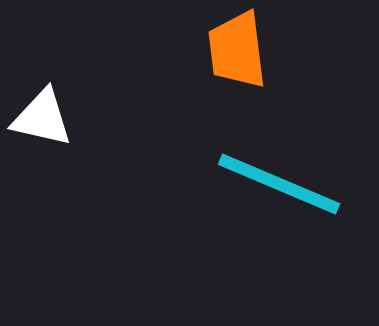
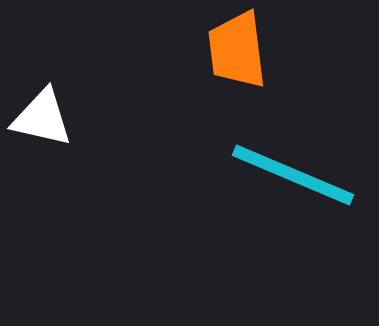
cyan line: moved 14 px right, 9 px up
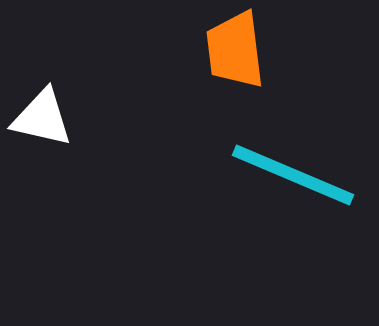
orange trapezoid: moved 2 px left
